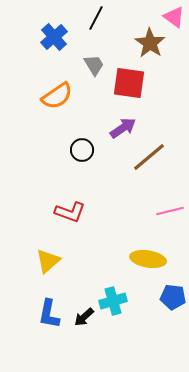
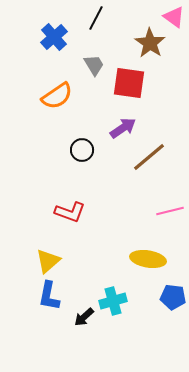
blue L-shape: moved 18 px up
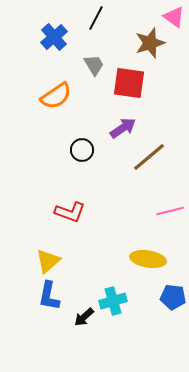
brown star: rotated 20 degrees clockwise
orange semicircle: moved 1 px left
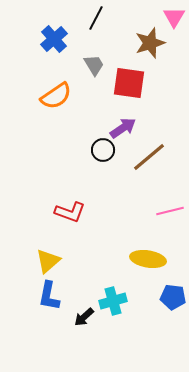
pink triangle: rotated 25 degrees clockwise
blue cross: moved 2 px down
black circle: moved 21 px right
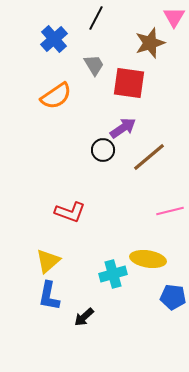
cyan cross: moved 27 px up
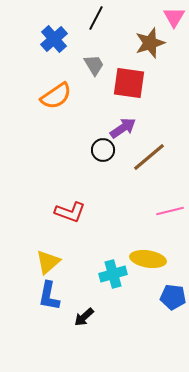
yellow triangle: moved 1 px down
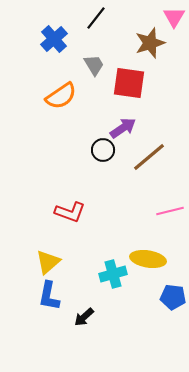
black line: rotated 10 degrees clockwise
orange semicircle: moved 5 px right
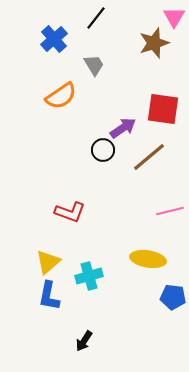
brown star: moved 4 px right
red square: moved 34 px right, 26 px down
cyan cross: moved 24 px left, 2 px down
black arrow: moved 24 px down; rotated 15 degrees counterclockwise
